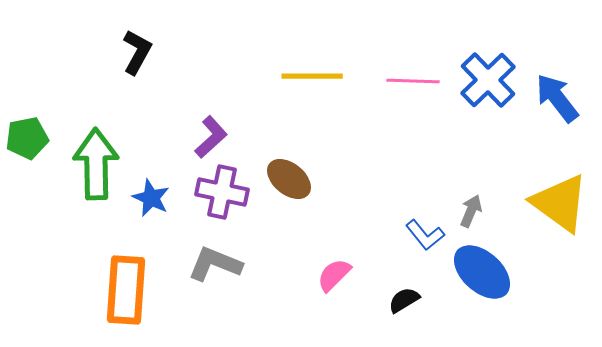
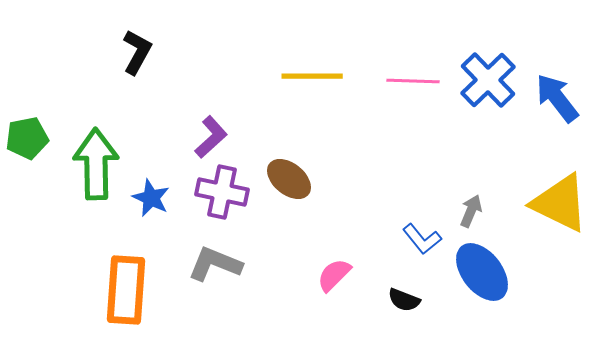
yellow triangle: rotated 10 degrees counterclockwise
blue L-shape: moved 3 px left, 4 px down
blue ellipse: rotated 10 degrees clockwise
black semicircle: rotated 128 degrees counterclockwise
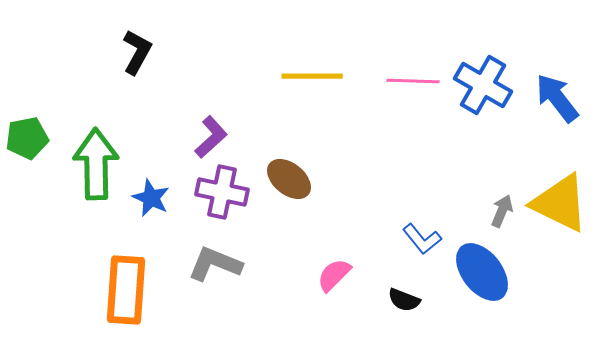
blue cross: moved 5 px left, 5 px down; rotated 16 degrees counterclockwise
gray arrow: moved 31 px right
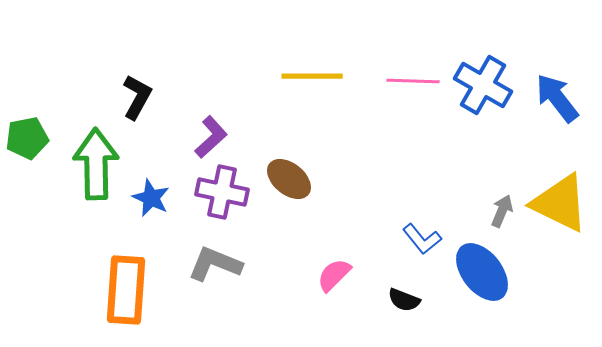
black L-shape: moved 45 px down
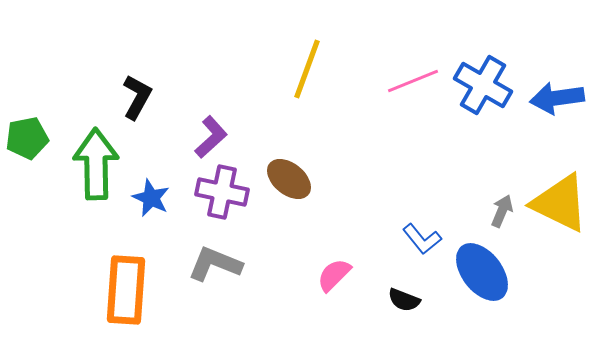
yellow line: moved 5 px left, 7 px up; rotated 70 degrees counterclockwise
pink line: rotated 24 degrees counterclockwise
blue arrow: rotated 60 degrees counterclockwise
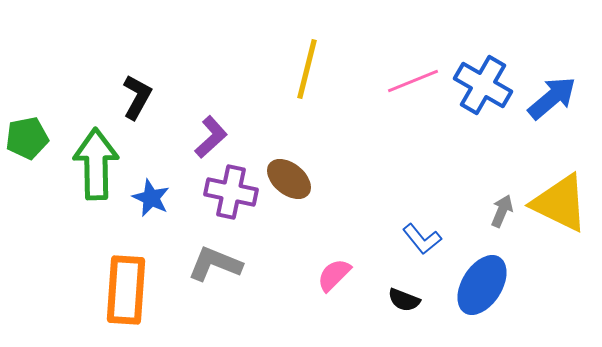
yellow line: rotated 6 degrees counterclockwise
blue arrow: moved 5 px left; rotated 148 degrees clockwise
purple cross: moved 9 px right
blue ellipse: moved 13 px down; rotated 70 degrees clockwise
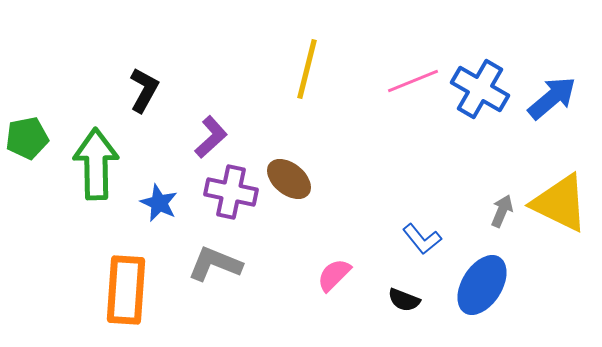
blue cross: moved 3 px left, 4 px down
black L-shape: moved 7 px right, 7 px up
blue star: moved 8 px right, 5 px down
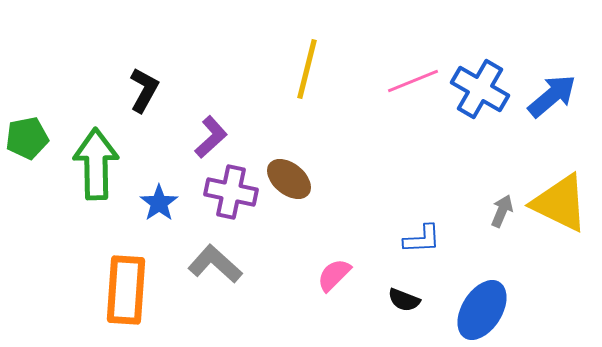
blue arrow: moved 2 px up
blue star: rotated 12 degrees clockwise
blue L-shape: rotated 54 degrees counterclockwise
gray L-shape: rotated 20 degrees clockwise
blue ellipse: moved 25 px down
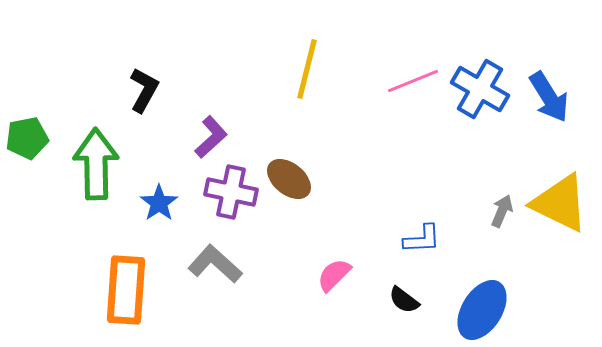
blue arrow: moved 3 px left, 1 px down; rotated 98 degrees clockwise
black semicircle: rotated 16 degrees clockwise
